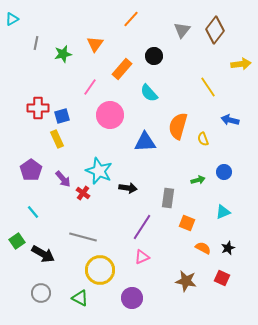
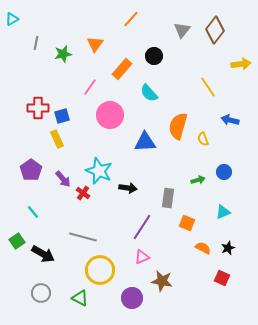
brown star at (186, 281): moved 24 px left
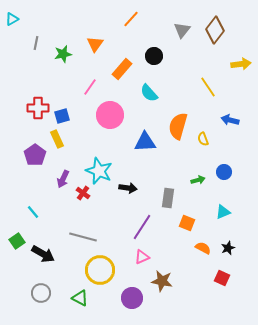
purple pentagon at (31, 170): moved 4 px right, 15 px up
purple arrow at (63, 179): rotated 66 degrees clockwise
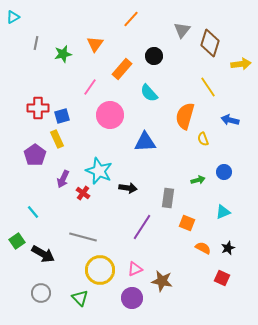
cyan triangle at (12, 19): moved 1 px right, 2 px up
brown diamond at (215, 30): moved 5 px left, 13 px down; rotated 20 degrees counterclockwise
orange semicircle at (178, 126): moved 7 px right, 10 px up
pink triangle at (142, 257): moved 7 px left, 12 px down
green triangle at (80, 298): rotated 18 degrees clockwise
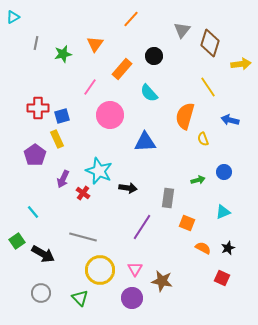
pink triangle at (135, 269): rotated 35 degrees counterclockwise
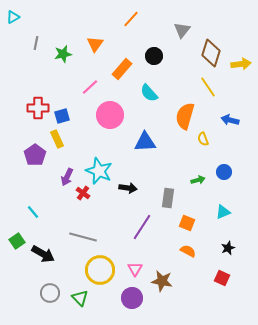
brown diamond at (210, 43): moved 1 px right, 10 px down
pink line at (90, 87): rotated 12 degrees clockwise
purple arrow at (63, 179): moved 4 px right, 2 px up
orange semicircle at (203, 248): moved 15 px left, 3 px down
gray circle at (41, 293): moved 9 px right
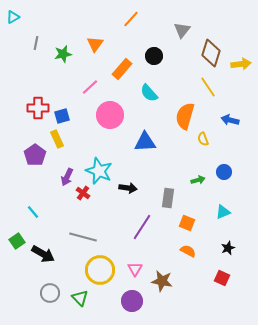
purple circle at (132, 298): moved 3 px down
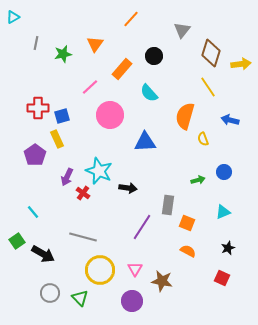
gray rectangle at (168, 198): moved 7 px down
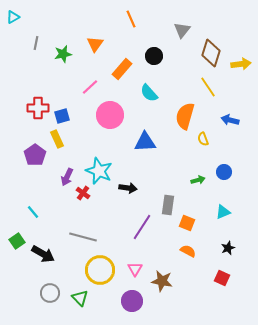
orange line at (131, 19): rotated 66 degrees counterclockwise
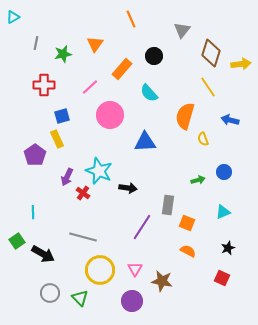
red cross at (38, 108): moved 6 px right, 23 px up
cyan line at (33, 212): rotated 40 degrees clockwise
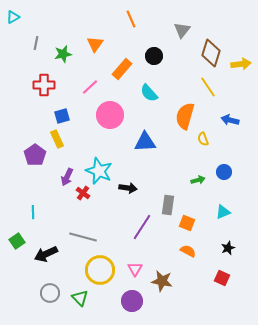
black arrow at (43, 254): moved 3 px right; rotated 125 degrees clockwise
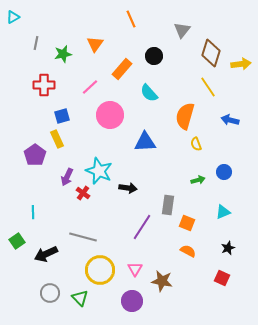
yellow semicircle at (203, 139): moved 7 px left, 5 px down
